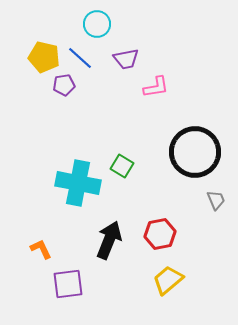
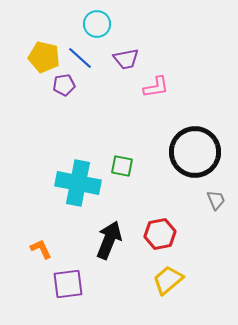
green square: rotated 20 degrees counterclockwise
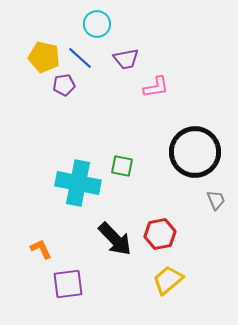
black arrow: moved 6 px right, 1 px up; rotated 114 degrees clockwise
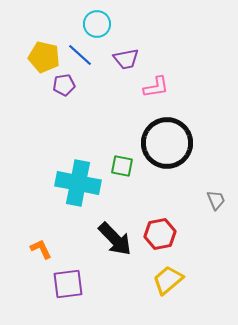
blue line: moved 3 px up
black circle: moved 28 px left, 9 px up
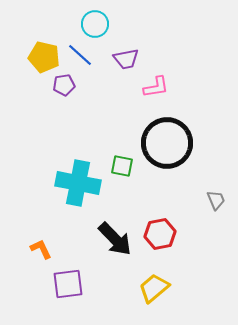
cyan circle: moved 2 px left
yellow trapezoid: moved 14 px left, 8 px down
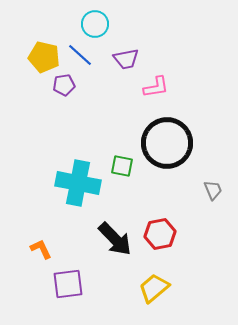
gray trapezoid: moved 3 px left, 10 px up
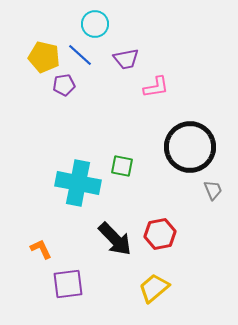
black circle: moved 23 px right, 4 px down
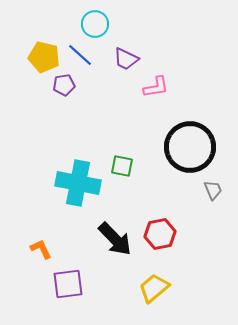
purple trapezoid: rotated 36 degrees clockwise
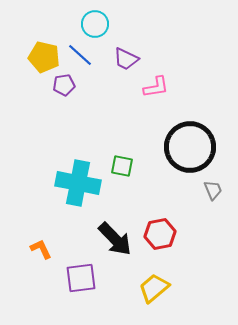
purple square: moved 13 px right, 6 px up
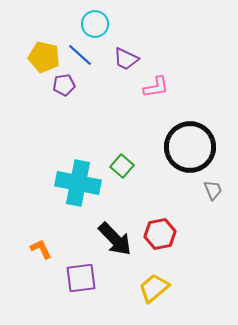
green square: rotated 30 degrees clockwise
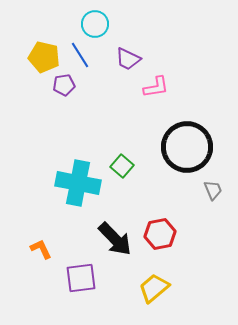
blue line: rotated 16 degrees clockwise
purple trapezoid: moved 2 px right
black circle: moved 3 px left
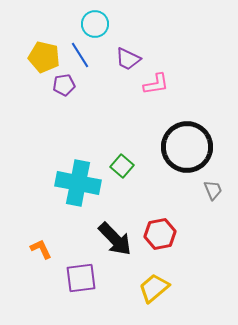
pink L-shape: moved 3 px up
